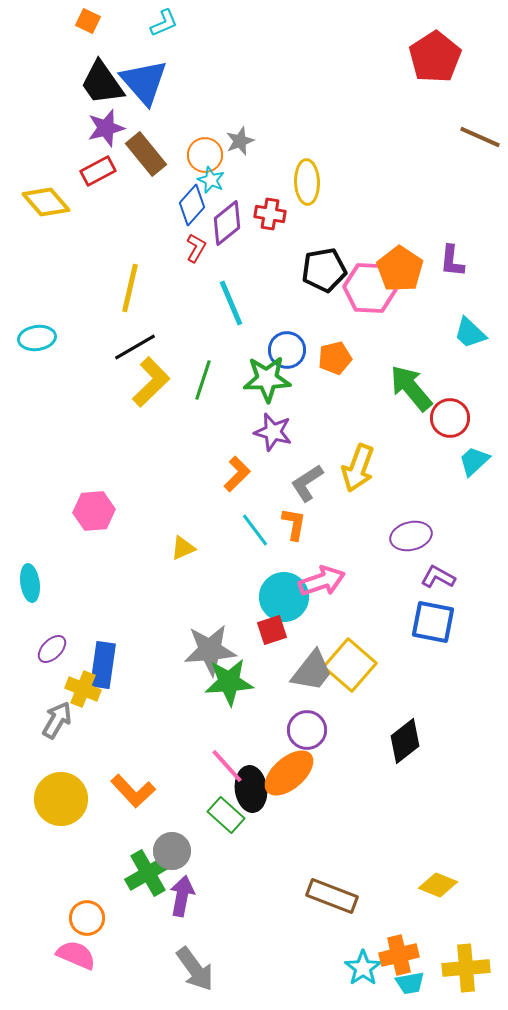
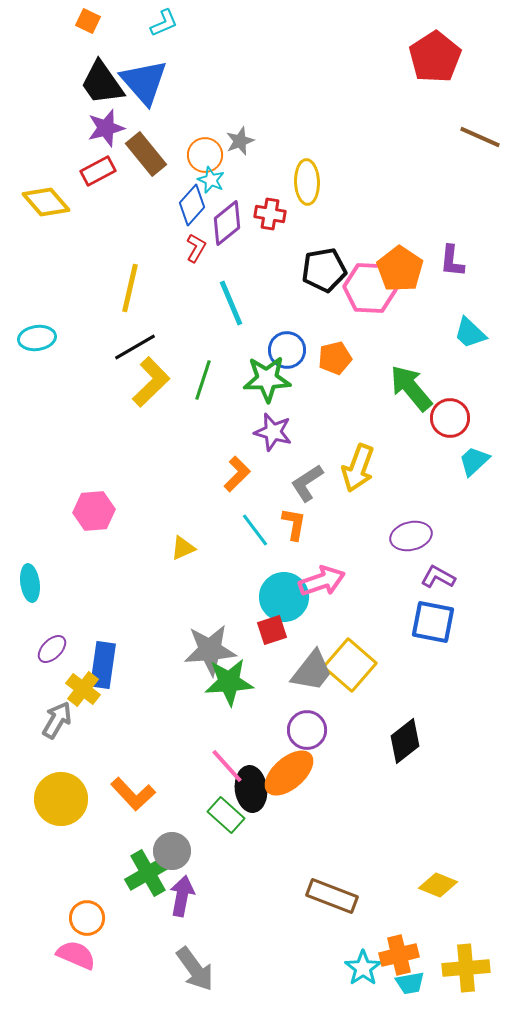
yellow cross at (83, 689): rotated 16 degrees clockwise
orange L-shape at (133, 791): moved 3 px down
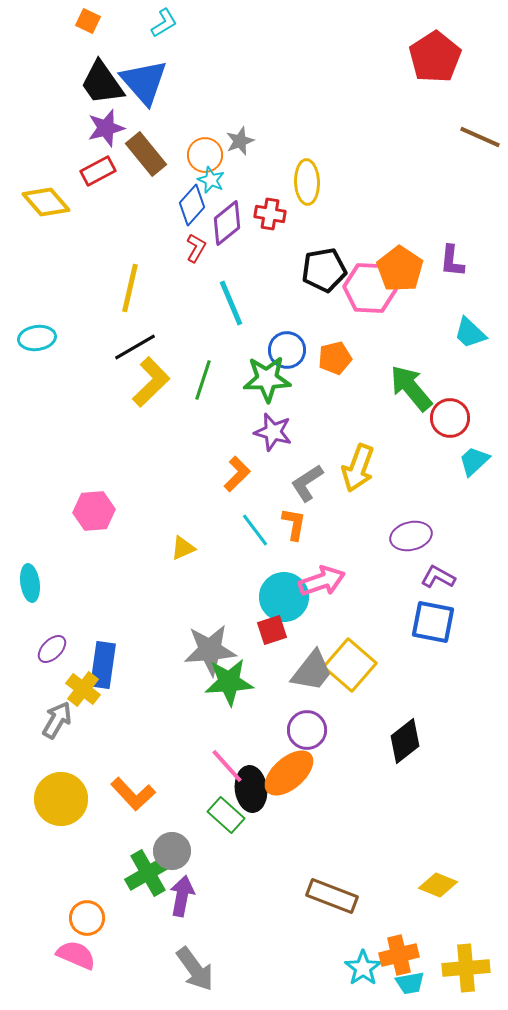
cyan L-shape at (164, 23): rotated 8 degrees counterclockwise
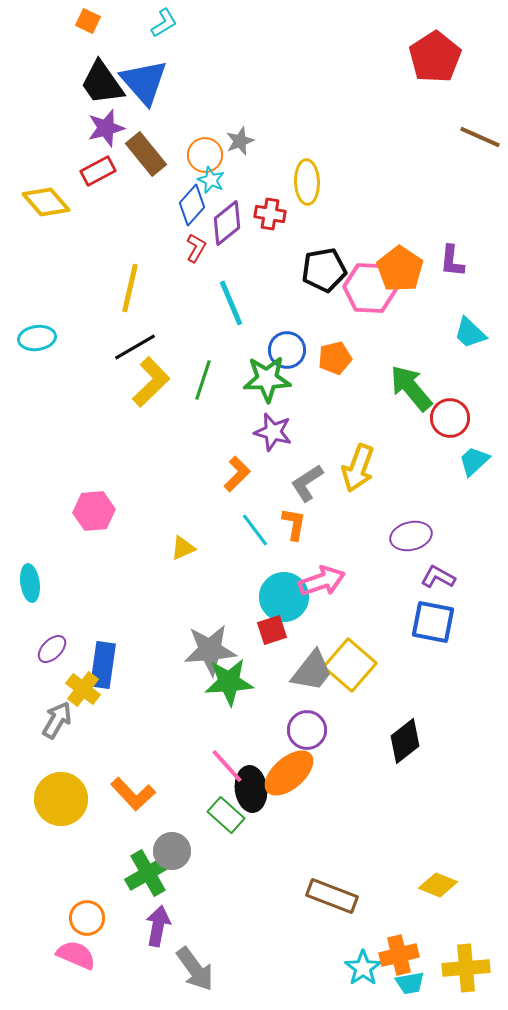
purple arrow at (182, 896): moved 24 px left, 30 px down
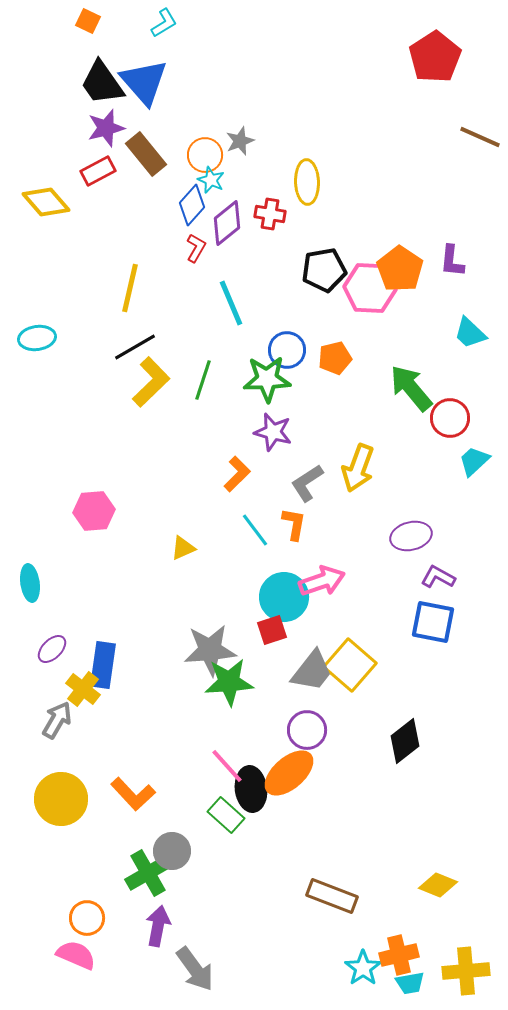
yellow cross at (466, 968): moved 3 px down
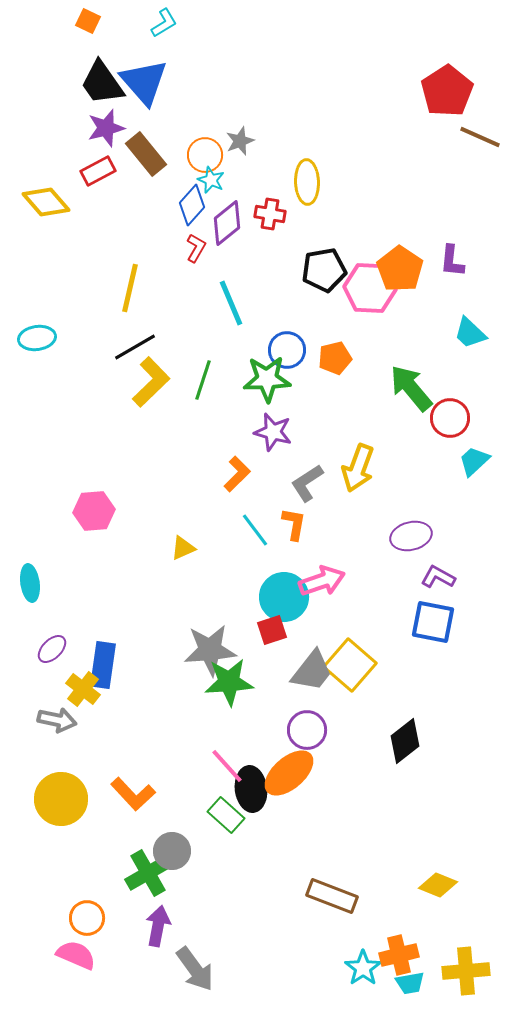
red pentagon at (435, 57): moved 12 px right, 34 px down
gray arrow at (57, 720): rotated 72 degrees clockwise
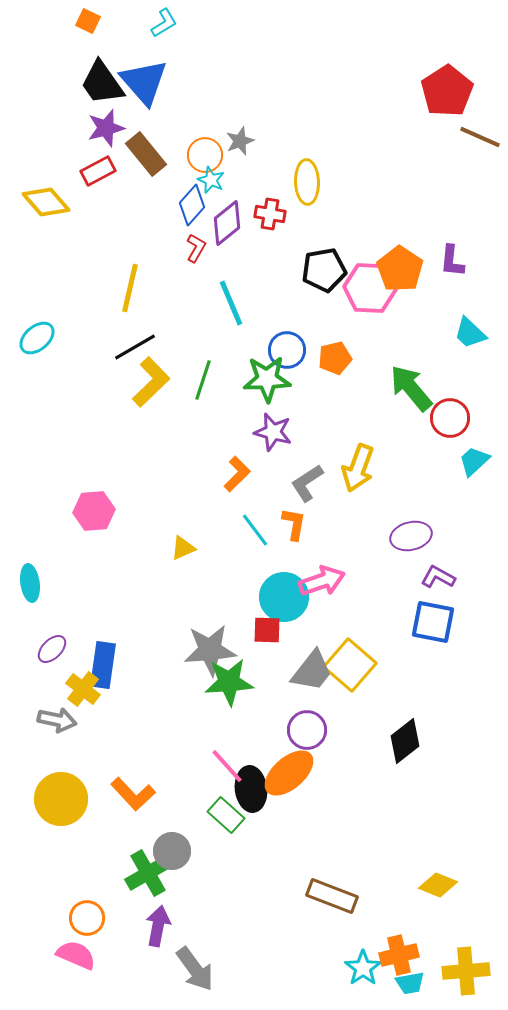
cyan ellipse at (37, 338): rotated 33 degrees counterclockwise
red square at (272, 630): moved 5 px left; rotated 20 degrees clockwise
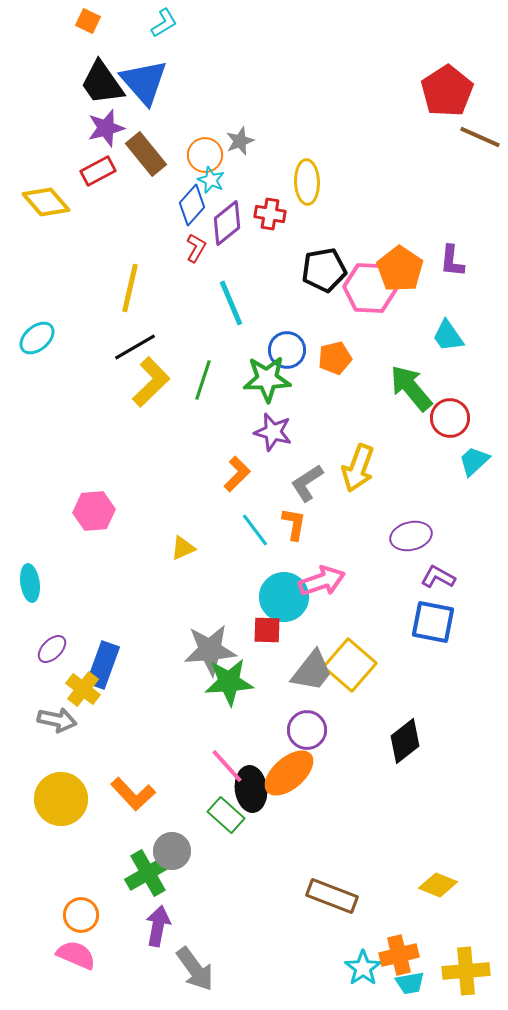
cyan trapezoid at (470, 333): moved 22 px left, 3 px down; rotated 12 degrees clockwise
blue rectangle at (103, 665): rotated 12 degrees clockwise
orange circle at (87, 918): moved 6 px left, 3 px up
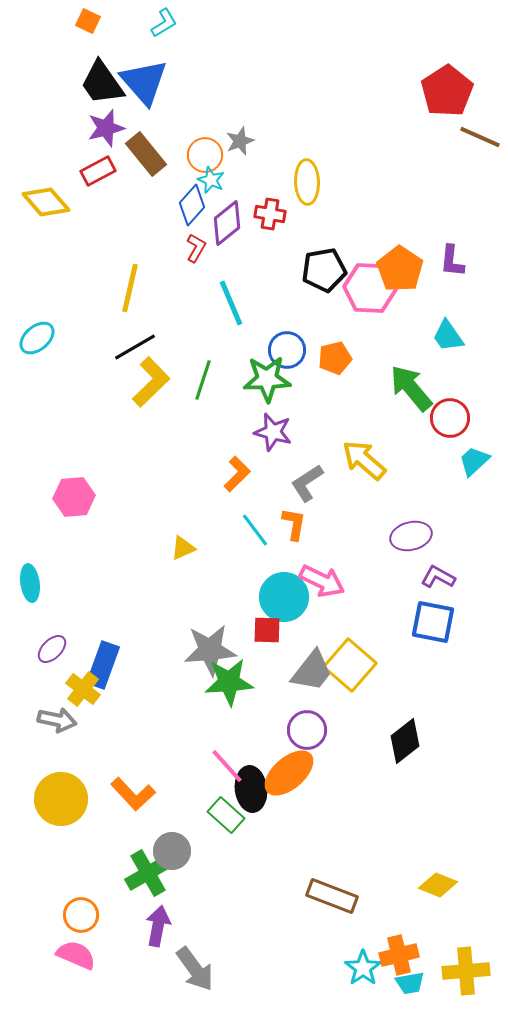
yellow arrow at (358, 468): moved 6 px right, 8 px up; rotated 111 degrees clockwise
pink hexagon at (94, 511): moved 20 px left, 14 px up
pink arrow at (322, 581): rotated 45 degrees clockwise
